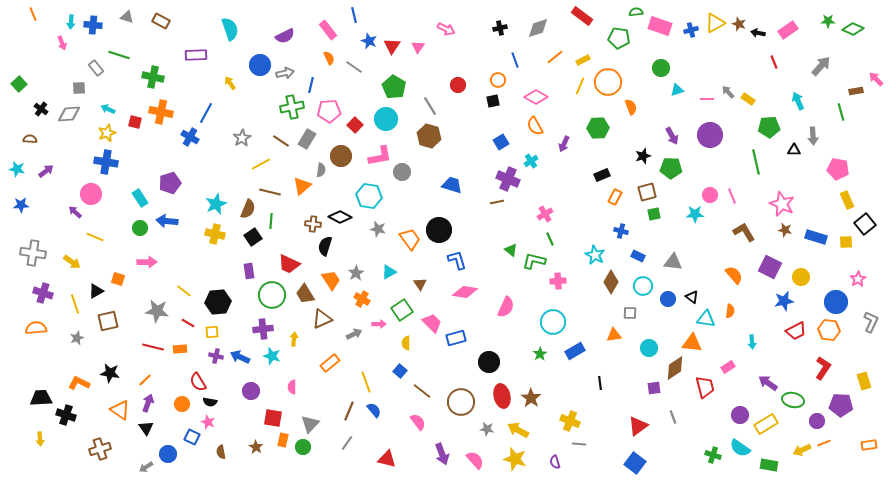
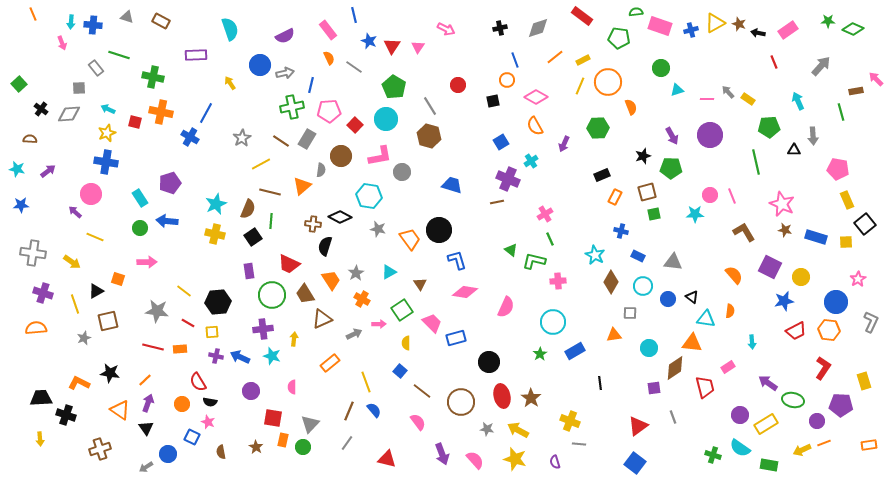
orange circle at (498, 80): moved 9 px right
purple arrow at (46, 171): moved 2 px right
gray star at (77, 338): moved 7 px right
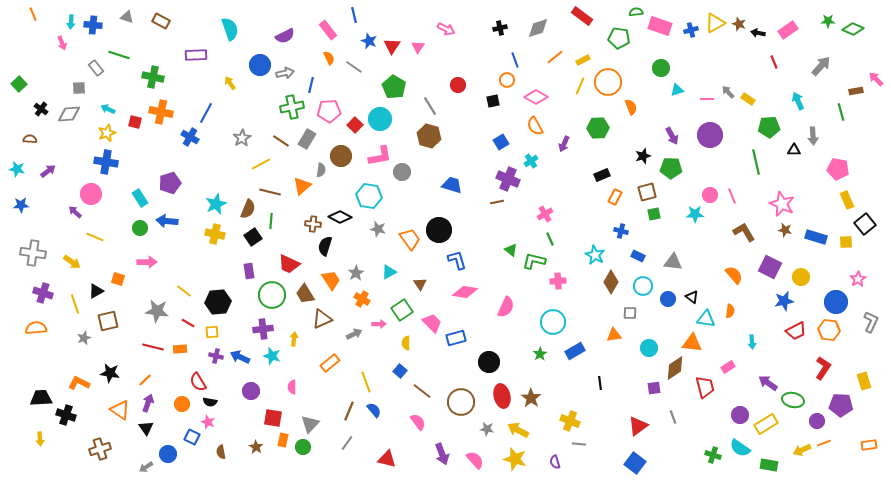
cyan circle at (386, 119): moved 6 px left
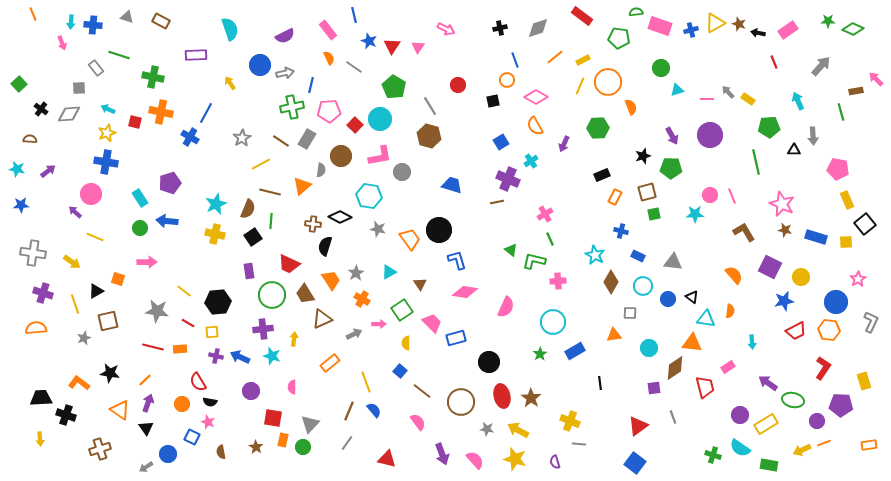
orange L-shape at (79, 383): rotated 10 degrees clockwise
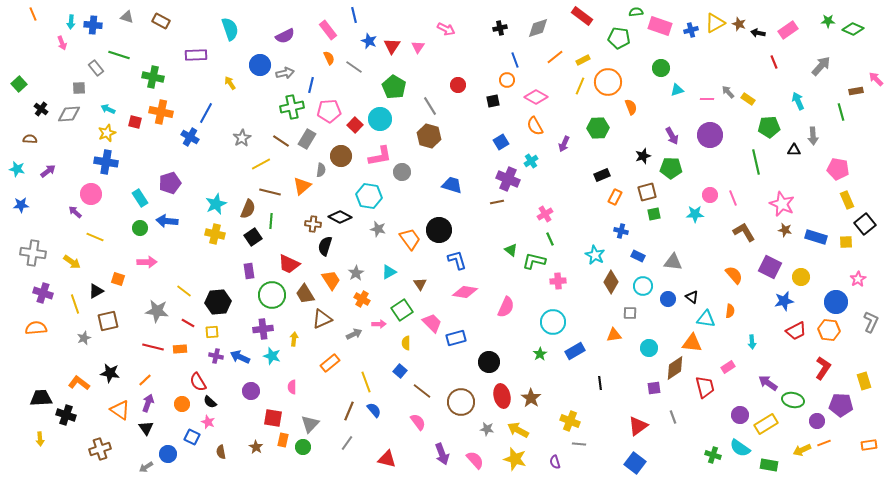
pink line at (732, 196): moved 1 px right, 2 px down
black semicircle at (210, 402): rotated 32 degrees clockwise
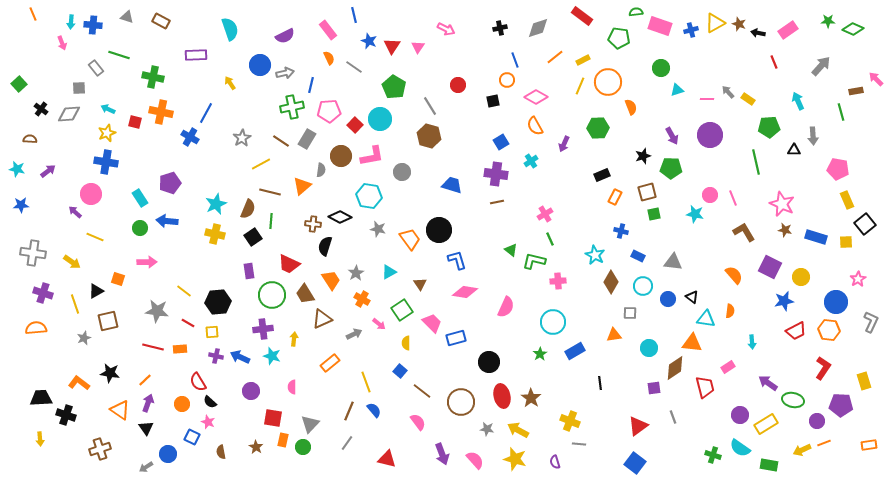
pink L-shape at (380, 156): moved 8 px left
purple cross at (508, 179): moved 12 px left, 5 px up; rotated 15 degrees counterclockwise
cyan star at (695, 214): rotated 12 degrees clockwise
pink arrow at (379, 324): rotated 40 degrees clockwise
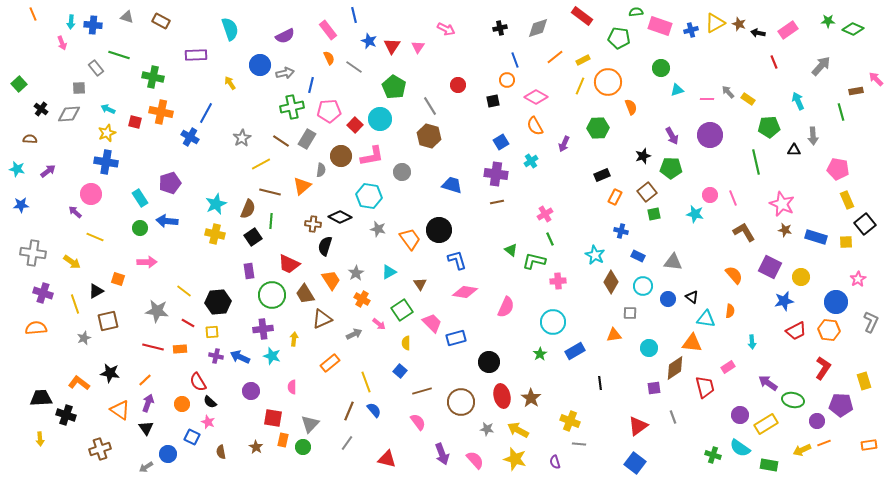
brown square at (647, 192): rotated 24 degrees counterclockwise
brown line at (422, 391): rotated 54 degrees counterclockwise
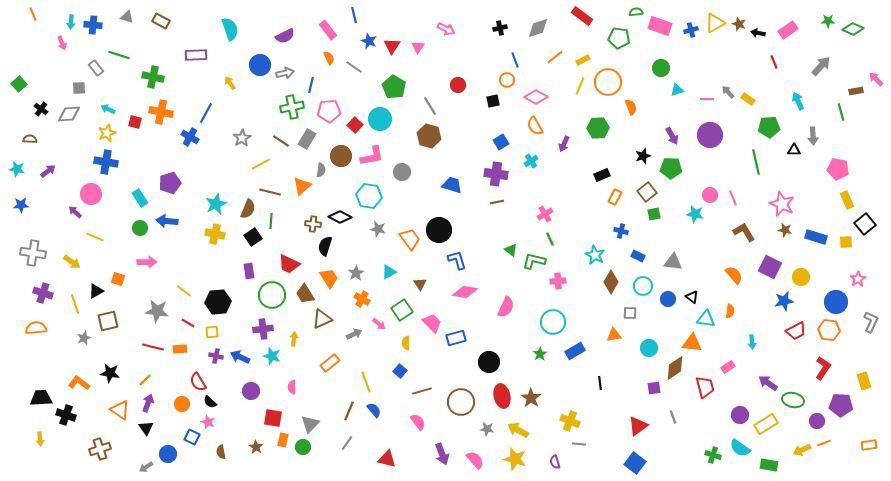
orange trapezoid at (331, 280): moved 2 px left, 2 px up
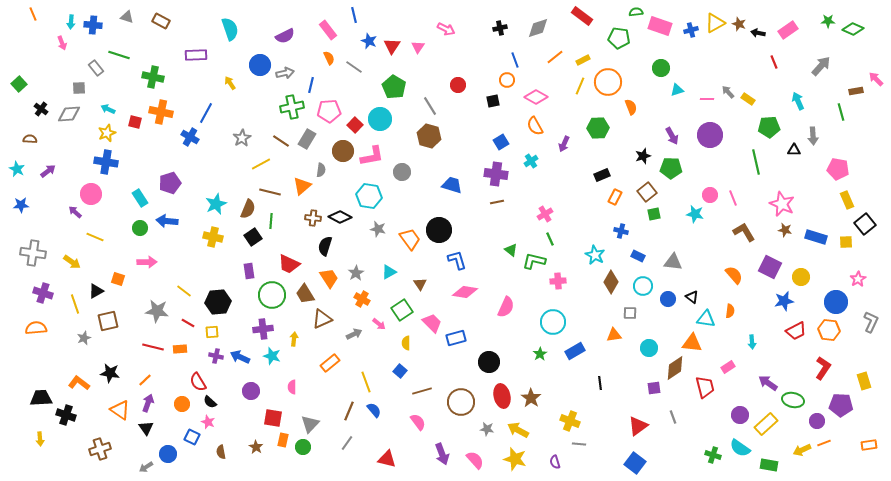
brown circle at (341, 156): moved 2 px right, 5 px up
cyan star at (17, 169): rotated 14 degrees clockwise
brown cross at (313, 224): moved 6 px up
yellow cross at (215, 234): moved 2 px left, 3 px down
yellow rectangle at (766, 424): rotated 10 degrees counterclockwise
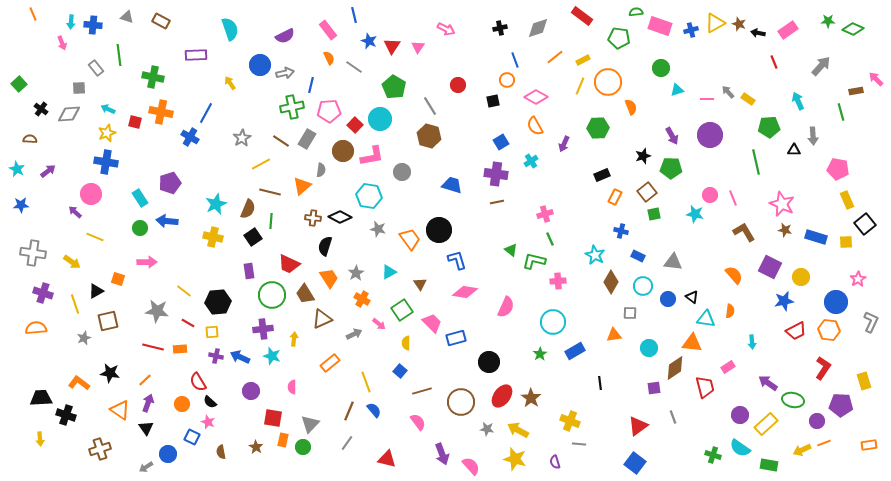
green line at (119, 55): rotated 65 degrees clockwise
pink cross at (545, 214): rotated 14 degrees clockwise
red ellipse at (502, 396): rotated 50 degrees clockwise
pink semicircle at (475, 460): moved 4 px left, 6 px down
